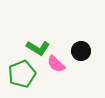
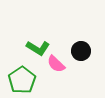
green pentagon: moved 6 px down; rotated 12 degrees counterclockwise
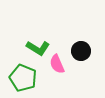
pink semicircle: moved 1 px right; rotated 24 degrees clockwise
green pentagon: moved 1 px right, 2 px up; rotated 16 degrees counterclockwise
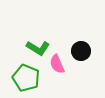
green pentagon: moved 3 px right
